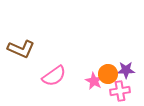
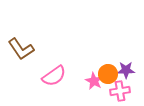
brown L-shape: rotated 32 degrees clockwise
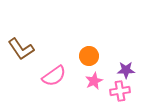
orange circle: moved 19 px left, 18 px up
pink star: rotated 18 degrees clockwise
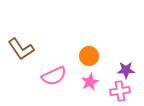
pink semicircle: rotated 10 degrees clockwise
pink star: moved 4 px left, 1 px down
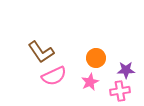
brown L-shape: moved 20 px right, 3 px down
orange circle: moved 7 px right, 2 px down
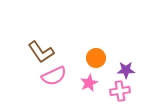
pink star: moved 1 px left, 1 px down
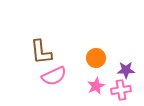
brown L-shape: rotated 28 degrees clockwise
pink star: moved 7 px right, 3 px down
pink cross: moved 1 px right, 1 px up
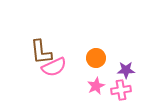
pink semicircle: moved 9 px up
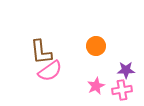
orange circle: moved 12 px up
pink semicircle: moved 4 px left, 4 px down; rotated 10 degrees counterclockwise
pink cross: moved 1 px right
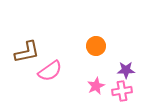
brown L-shape: moved 14 px left; rotated 96 degrees counterclockwise
pink cross: moved 1 px down
